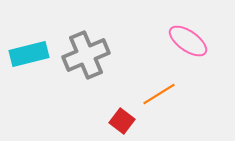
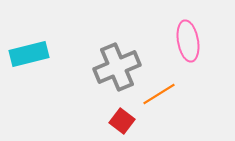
pink ellipse: rotated 45 degrees clockwise
gray cross: moved 31 px right, 12 px down
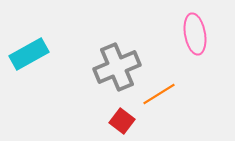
pink ellipse: moved 7 px right, 7 px up
cyan rectangle: rotated 15 degrees counterclockwise
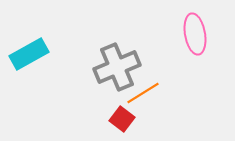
orange line: moved 16 px left, 1 px up
red square: moved 2 px up
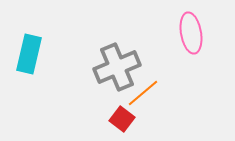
pink ellipse: moved 4 px left, 1 px up
cyan rectangle: rotated 48 degrees counterclockwise
orange line: rotated 8 degrees counterclockwise
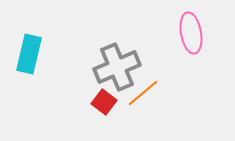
red square: moved 18 px left, 17 px up
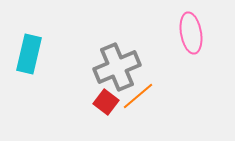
orange line: moved 5 px left, 3 px down
red square: moved 2 px right
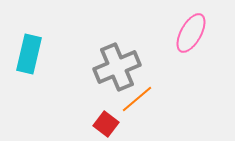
pink ellipse: rotated 39 degrees clockwise
orange line: moved 1 px left, 3 px down
red square: moved 22 px down
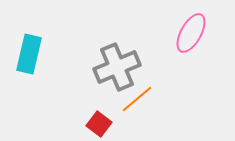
red square: moved 7 px left
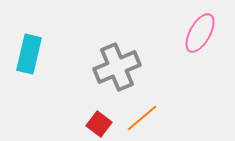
pink ellipse: moved 9 px right
orange line: moved 5 px right, 19 px down
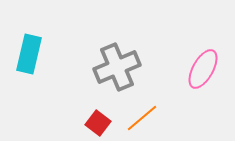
pink ellipse: moved 3 px right, 36 px down
red square: moved 1 px left, 1 px up
